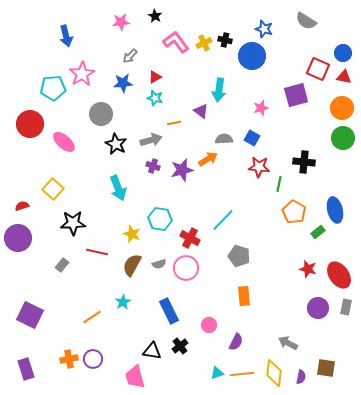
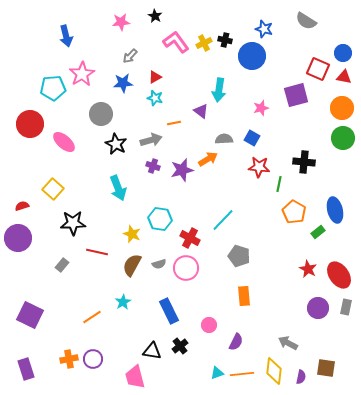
red star at (308, 269): rotated 12 degrees clockwise
yellow diamond at (274, 373): moved 2 px up
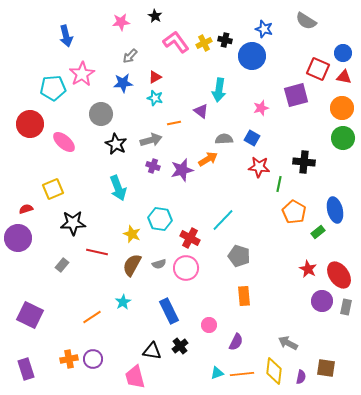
yellow square at (53, 189): rotated 25 degrees clockwise
red semicircle at (22, 206): moved 4 px right, 3 px down
purple circle at (318, 308): moved 4 px right, 7 px up
